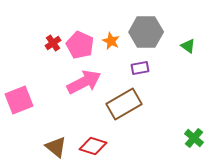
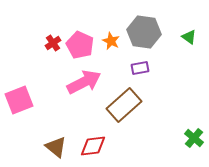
gray hexagon: moved 2 px left; rotated 8 degrees clockwise
green triangle: moved 1 px right, 9 px up
brown rectangle: moved 1 px down; rotated 12 degrees counterclockwise
red diamond: rotated 24 degrees counterclockwise
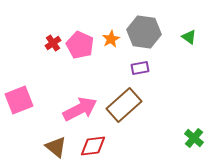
orange star: moved 2 px up; rotated 18 degrees clockwise
pink arrow: moved 4 px left, 27 px down
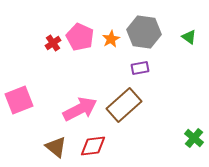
pink pentagon: moved 8 px up
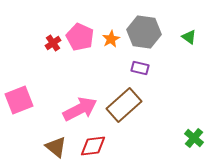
purple rectangle: rotated 24 degrees clockwise
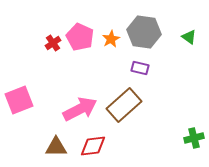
green cross: rotated 36 degrees clockwise
brown triangle: rotated 40 degrees counterclockwise
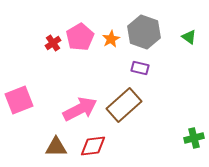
gray hexagon: rotated 12 degrees clockwise
pink pentagon: rotated 16 degrees clockwise
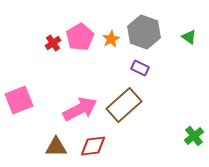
purple rectangle: rotated 12 degrees clockwise
green cross: moved 2 px up; rotated 24 degrees counterclockwise
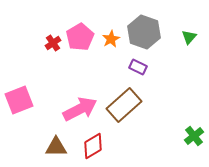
green triangle: rotated 35 degrees clockwise
purple rectangle: moved 2 px left, 1 px up
red diamond: rotated 24 degrees counterclockwise
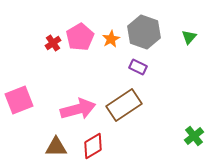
brown rectangle: rotated 8 degrees clockwise
pink arrow: moved 2 px left; rotated 12 degrees clockwise
